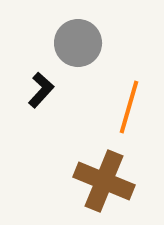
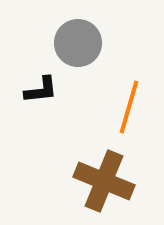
black L-shape: rotated 42 degrees clockwise
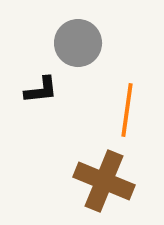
orange line: moved 2 px left, 3 px down; rotated 8 degrees counterclockwise
